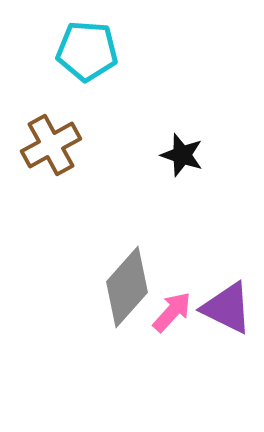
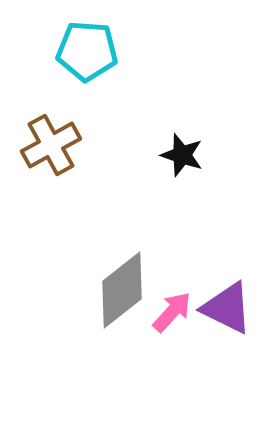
gray diamond: moved 5 px left, 3 px down; rotated 10 degrees clockwise
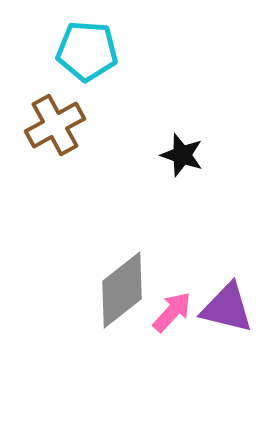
brown cross: moved 4 px right, 20 px up
purple triangle: rotated 12 degrees counterclockwise
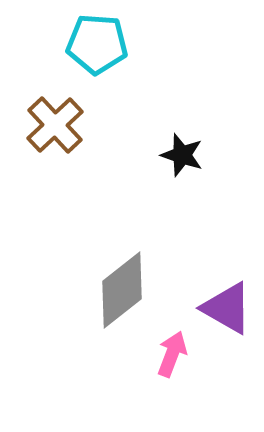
cyan pentagon: moved 10 px right, 7 px up
brown cross: rotated 14 degrees counterclockwise
purple triangle: rotated 16 degrees clockwise
pink arrow: moved 42 px down; rotated 21 degrees counterclockwise
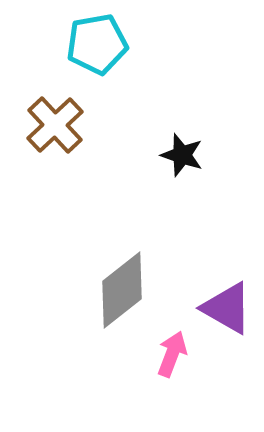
cyan pentagon: rotated 14 degrees counterclockwise
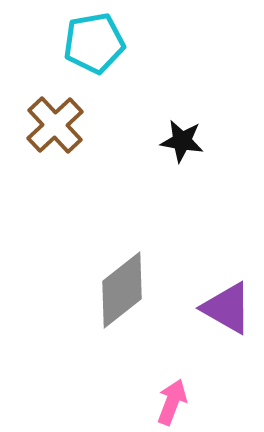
cyan pentagon: moved 3 px left, 1 px up
black star: moved 14 px up; rotated 9 degrees counterclockwise
pink arrow: moved 48 px down
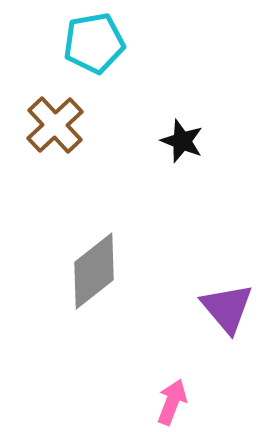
black star: rotated 12 degrees clockwise
gray diamond: moved 28 px left, 19 px up
purple triangle: rotated 20 degrees clockwise
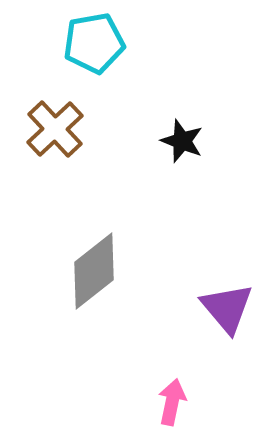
brown cross: moved 4 px down
pink arrow: rotated 9 degrees counterclockwise
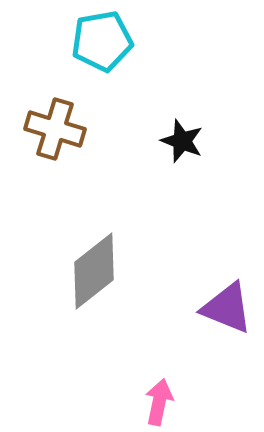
cyan pentagon: moved 8 px right, 2 px up
brown cross: rotated 30 degrees counterclockwise
purple triangle: rotated 28 degrees counterclockwise
pink arrow: moved 13 px left
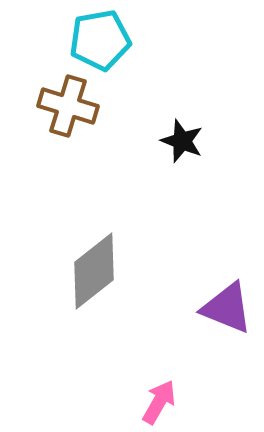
cyan pentagon: moved 2 px left, 1 px up
brown cross: moved 13 px right, 23 px up
pink arrow: rotated 18 degrees clockwise
